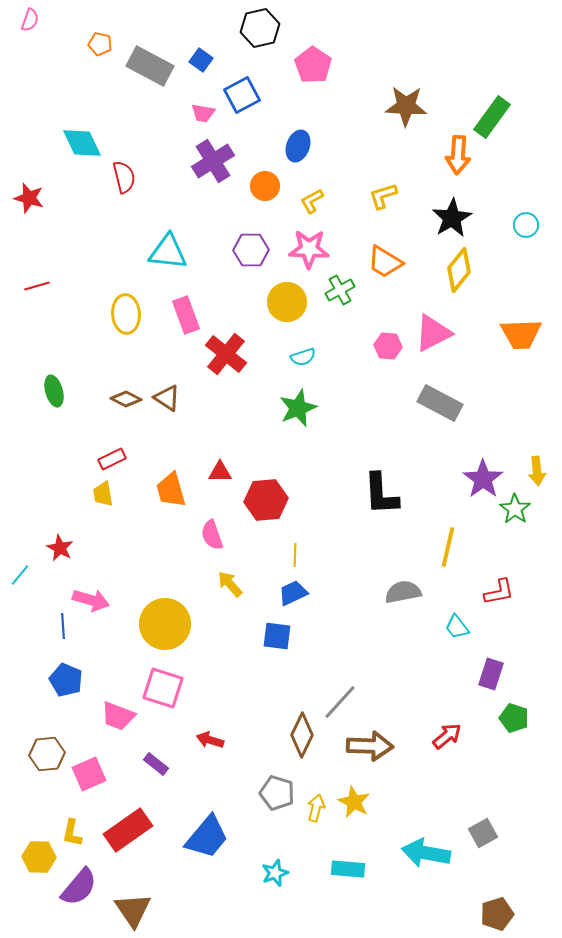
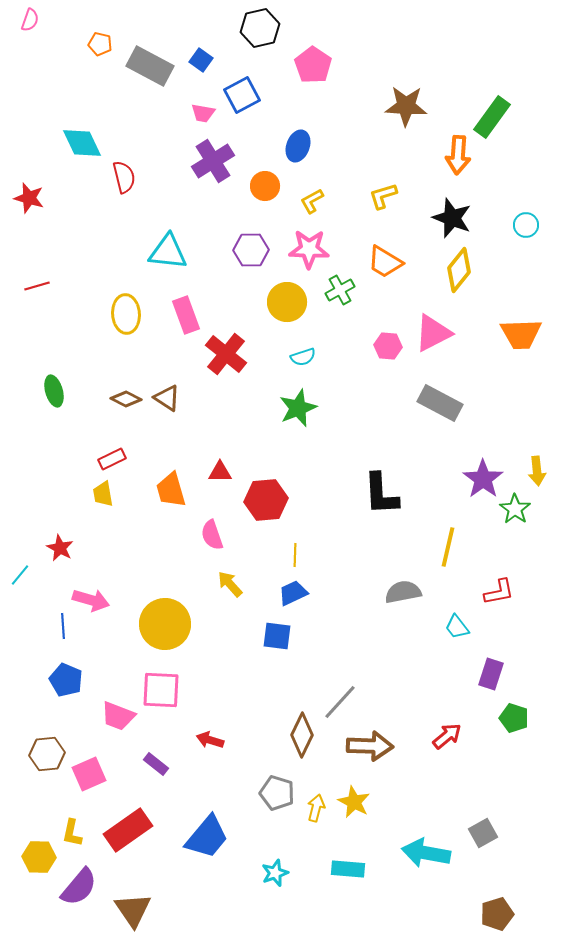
black star at (452, 218): rotated 21 degrees counterclockwise
pink square at (163, 688): moved 2 px left, 2 px down; rotated 15 degrees counterclockwise
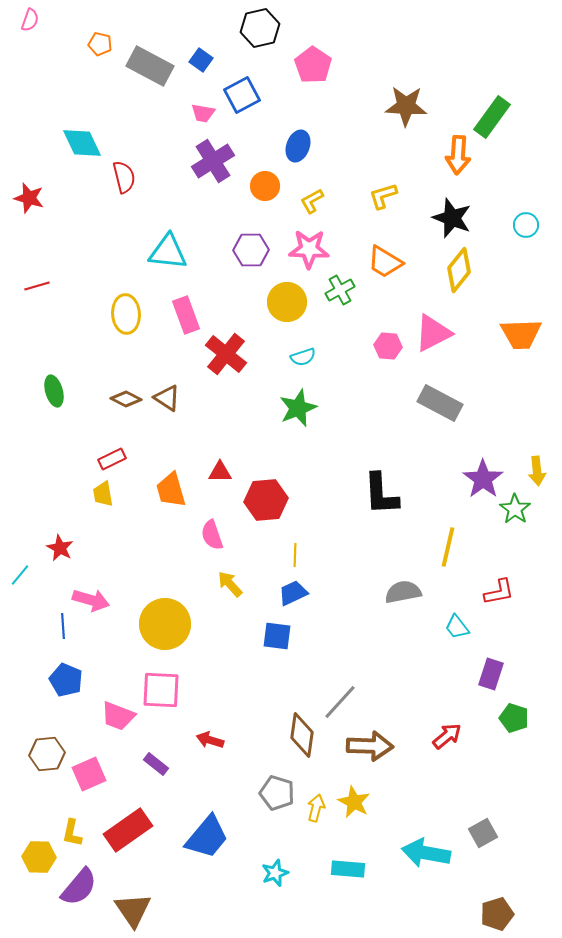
brown diamond at (302, 735): rotated 18 degrees counterclockwise
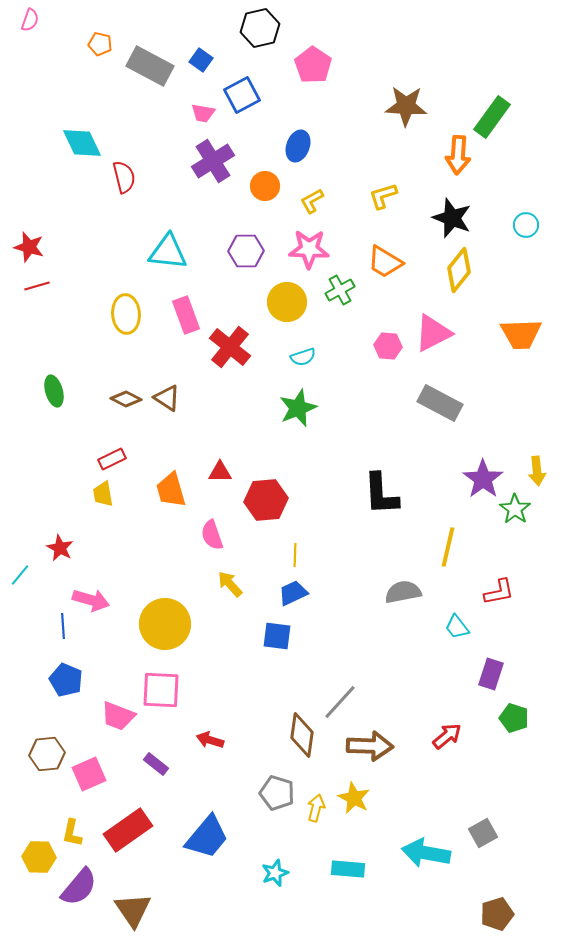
red star at (29, 198): moved 49 px down
purple hexagon at (251, 250): moved 5 px left, 1 px down
red cross at (226, 354): moved 4 px right, 7 px up
yellow star at (354, 802): moved 4 px up
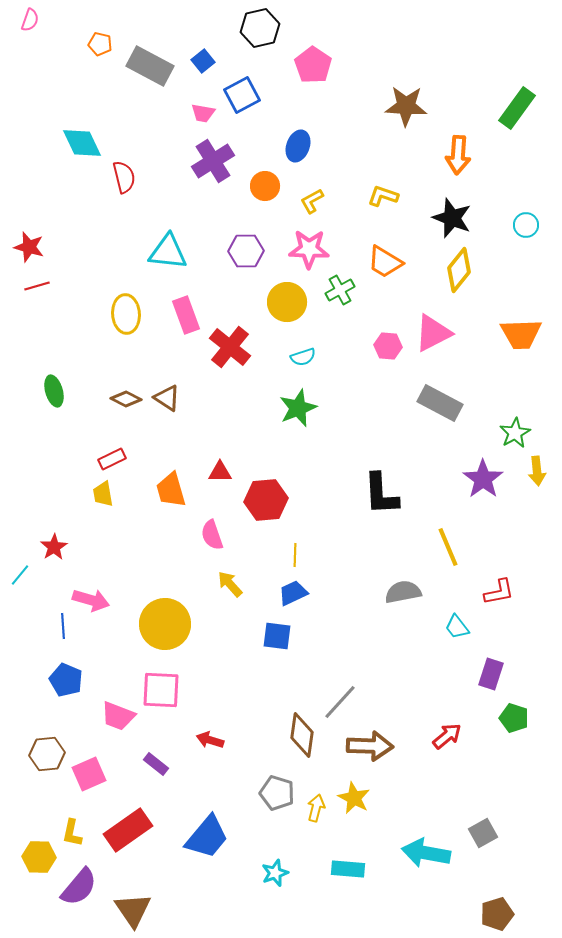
blue square at (201, 60): moved 2 px right, 1 px down; rotated 15 degrees clockwise
green rectangle at (492, 117): moved 25 px right, 9 px up
yellow L-shape at (383, 196): rotated 36 degrees clockwise
green star at (515, 509): moved 76 px up; rotated 8 degrees clockwise
yellow line at (448, 547): rotated 36 degrees counterclockwise
red star at (60, 548): moved 6 px left, 1 px up; rotated 12 degrees clockwise
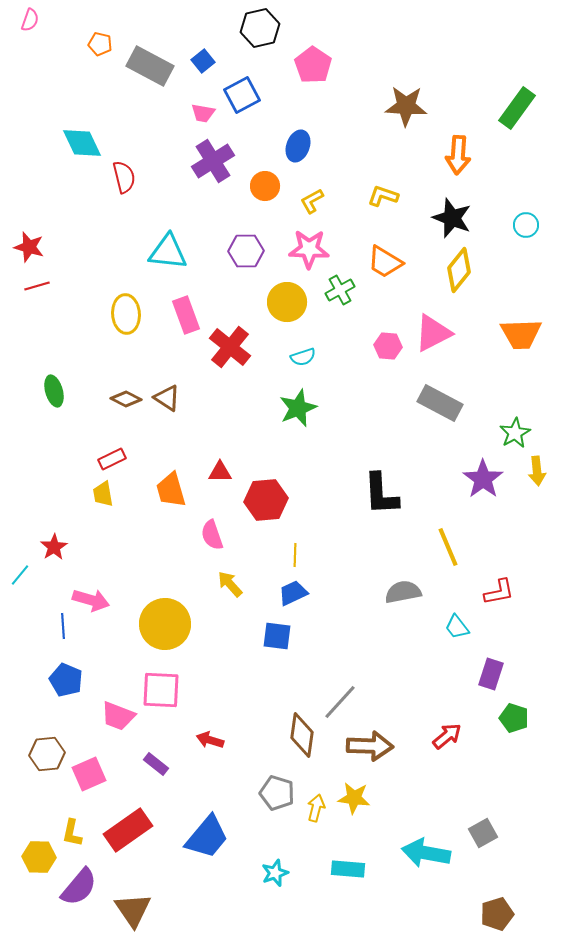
yellow star at (354, 798): rotated 20 degrees counterclockwise
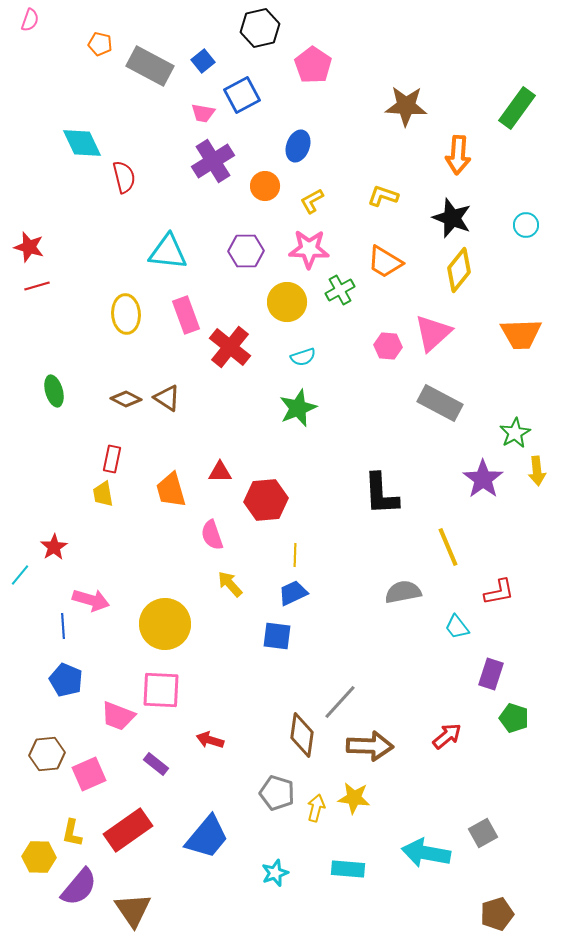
pink triangle at (433, 333): rotated 15 degrees counterclockwise
red rectangle at (112, 459): rotated 52 degrees counterclockwise
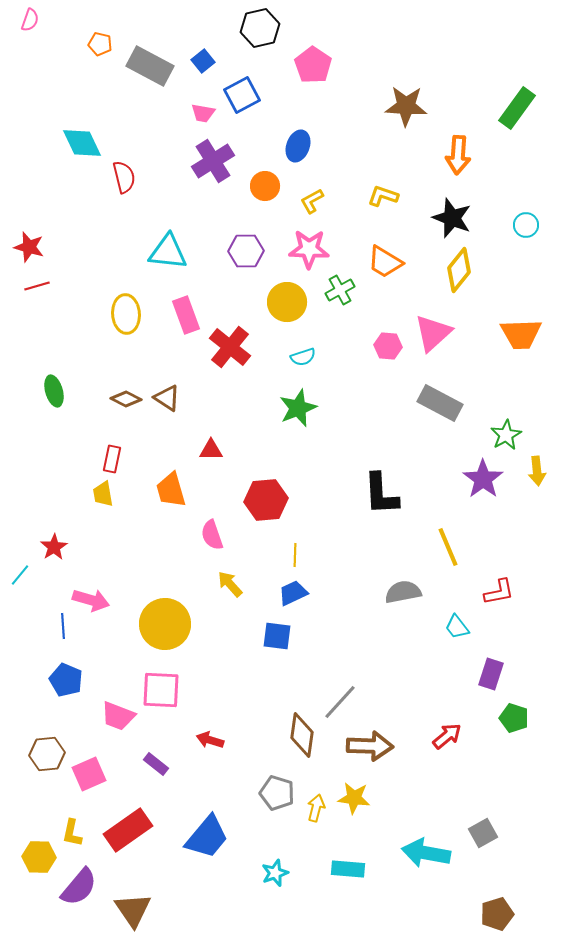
green star at (515, 433): moved 9 px left, 2 px down
red triangle at (220, 472): moved 9 px left, 22 px up
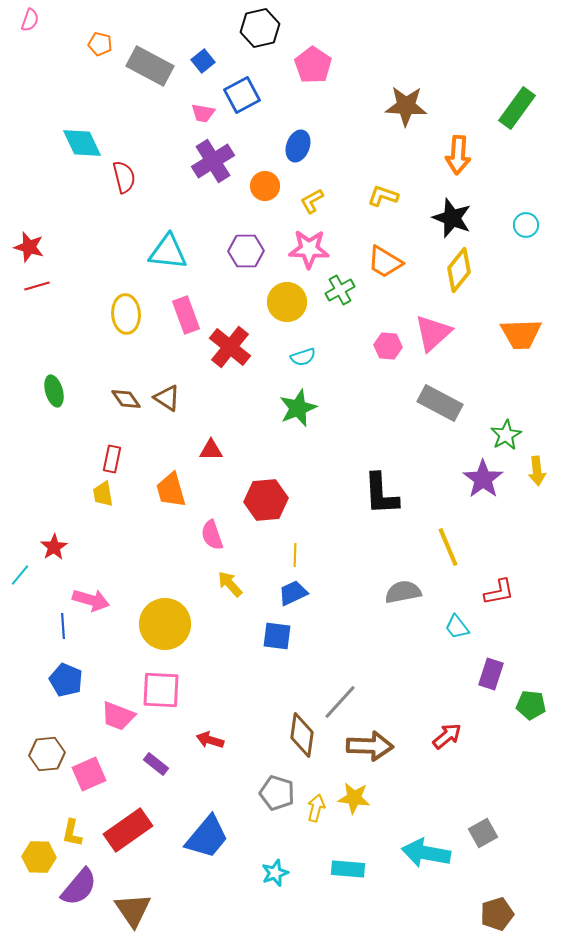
brown diamond at (126, 399): rotated 28 degrees clockwise
green pentagon at (514, 718): moved 17 px right, 13 px up; rotated 12 degrees counterclockwise
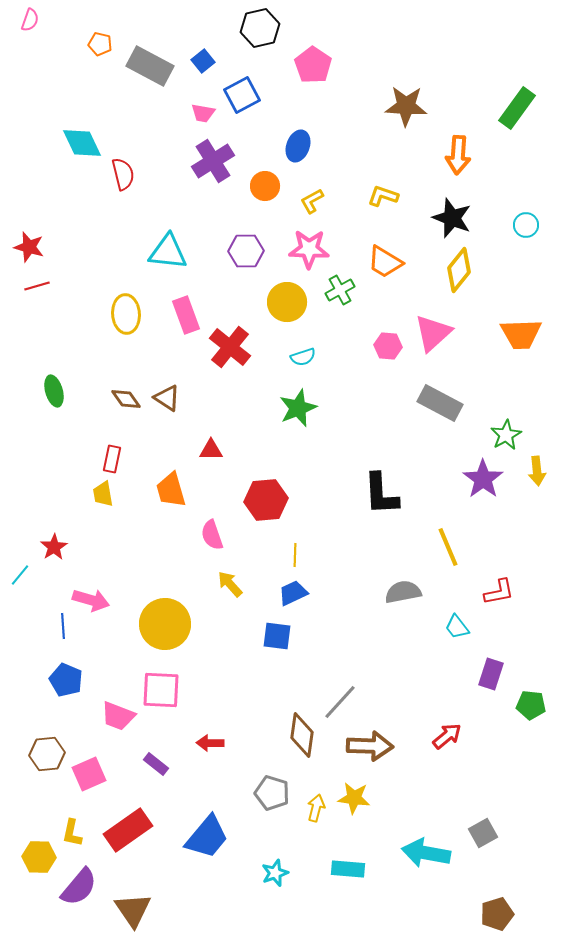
red semicircle at (124, 177): moved 1 px left, 3 px up
red arrow at (210, 740): moved 3 px down; rotated 16 degrees counterclockwise
gray pentagon at (277, 793): moved 5 px left
